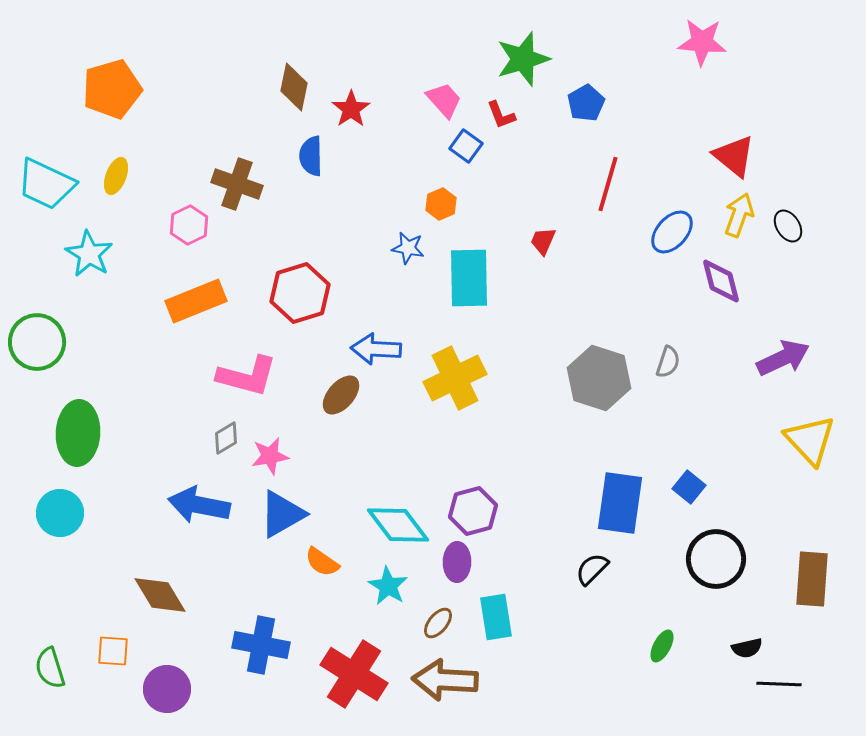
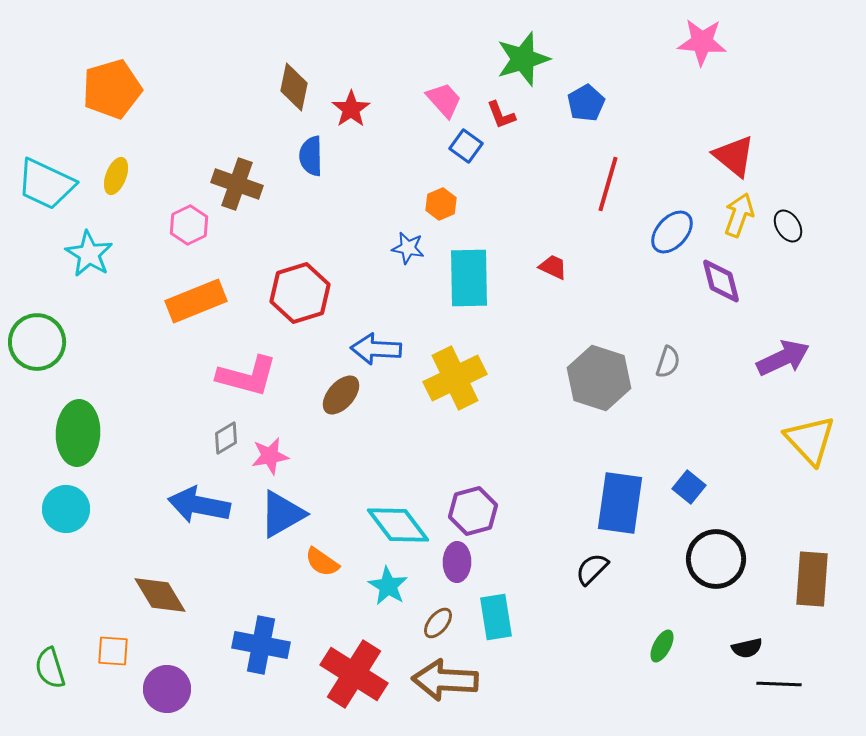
red trapezoid at (543, 241): moved 10 px right, 26 px down; rotated 92 degrees clockwise
cyan circle at (60, 513): moved 6 px right, 4 px up
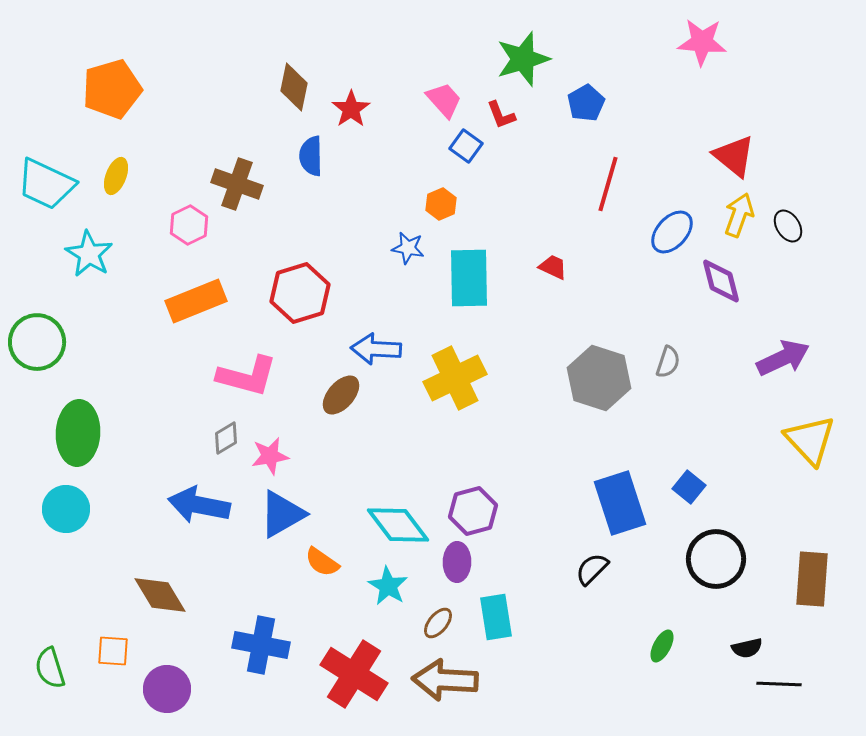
blue rectangle at (620, 503): rotated 26 degrees counterclockwise
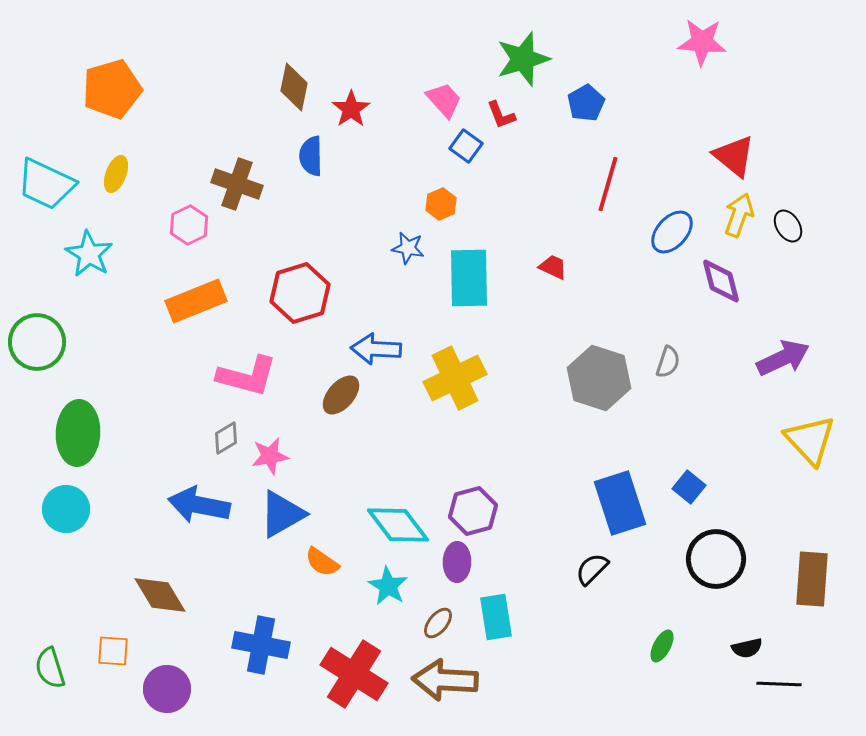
yellow ellipse at (116, 176): moved 2 px up
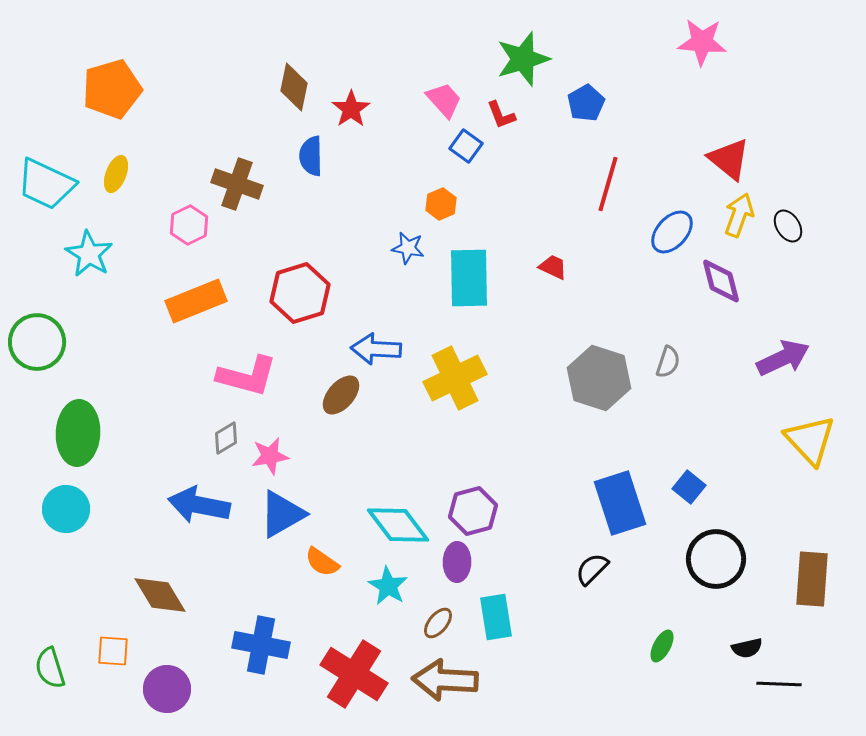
red triangle at (734, 156): moved 5 px left, 3 px down
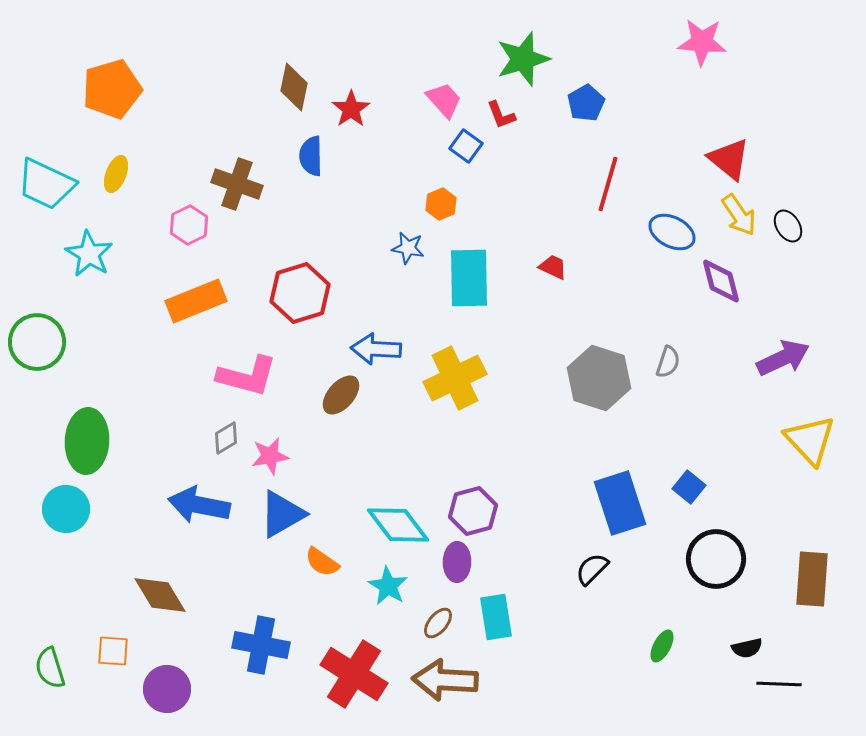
yellow arrow at (739, 215): rotated 126 degrees clockwise
blue ellipse at (672, 232): rotated 75 degrees clockwise
green ellipse at (78, 433): moved 9 px right, 8 px down
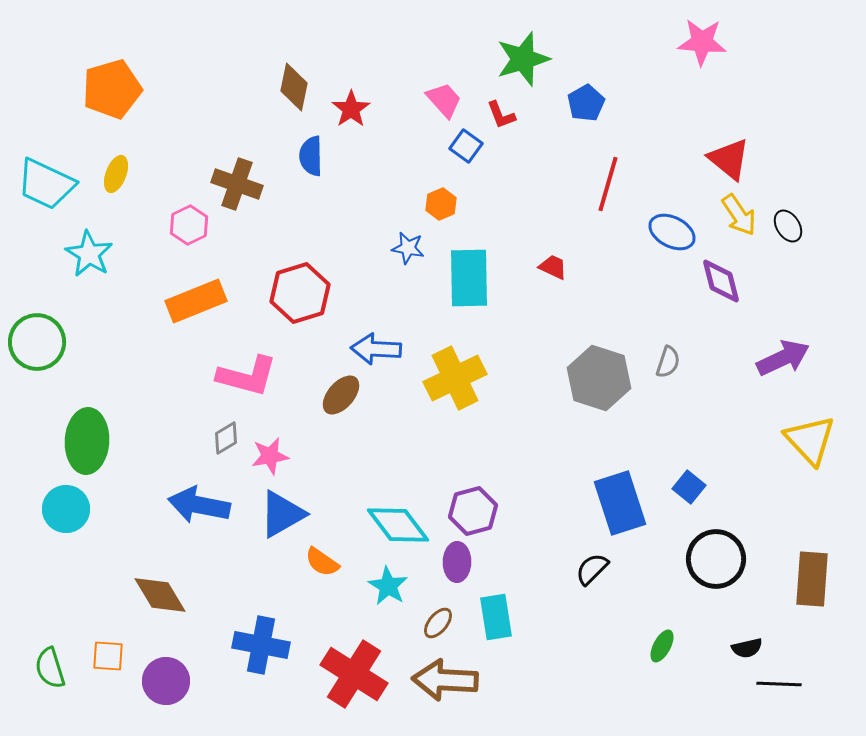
orange square at (113, 651): moved 5 px left, 5 px down
purple circle at (167, 689): moved 1 px left, 8 px up
